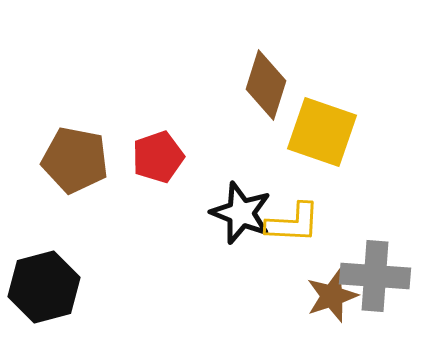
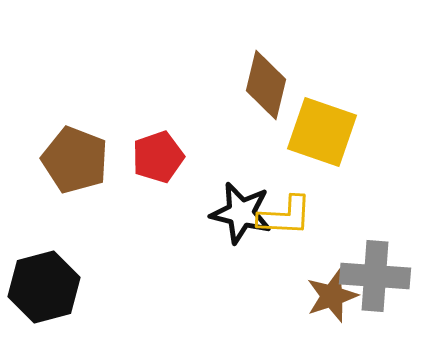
brown diamond: rotated 4 degrees counterclockwise
brown pentagon: rotated 10 degrees clockwise
black star: rotated 8 degrees counterclockwise
yellow L-shape: moved 8 px left, 7 px up
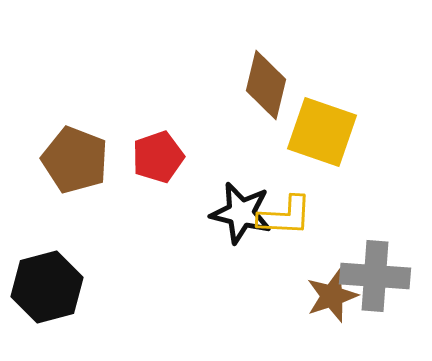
black hexagon: moved 3 px right
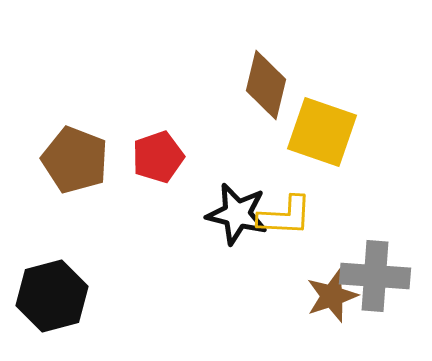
black star: moved 4 px left, 1 px down
black hexagon: moved 5 px right, 9 px down
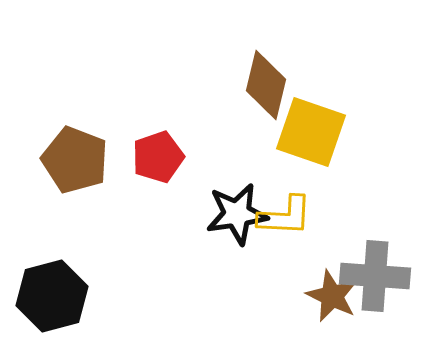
yellow square: moved 11 px left
black star: rotated 22 degrees counterclockwise
brown star: rotated 28 degrees counterclockwise
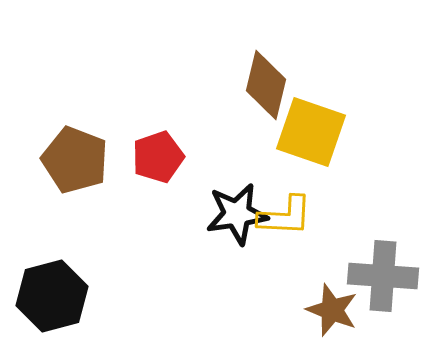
gray cross: moved 8 px right
brown star: moved 14 px down; rotated 4 degrees counterclockwise
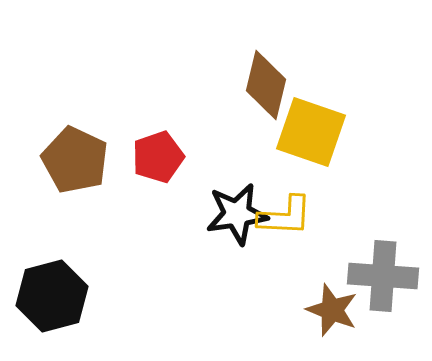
brown pentagon: rotated 4 degrees clockwise
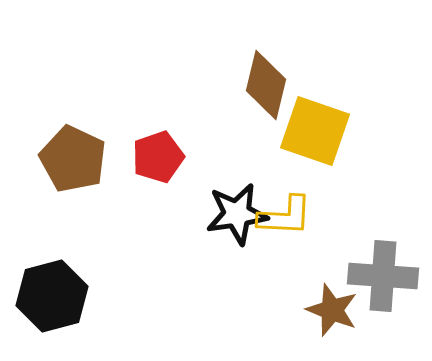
yellow square: moved 4 px right, 1 px up
brown pentagon: moved 2 px left, 1 px up
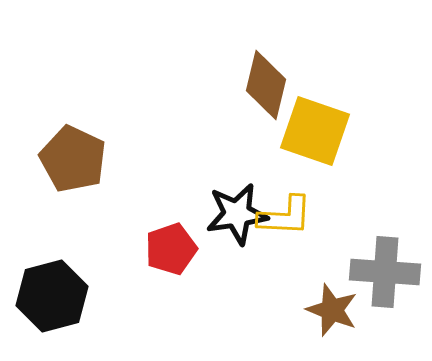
red pentagon: moved 13 px right, 92 px down
gray cross: moved 2 px right, 4 px up
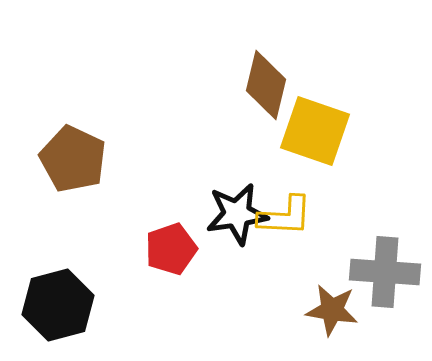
black hexagon: moved 6 px right, 9 px down
brown star: rotated 12 degrees counterclockwise
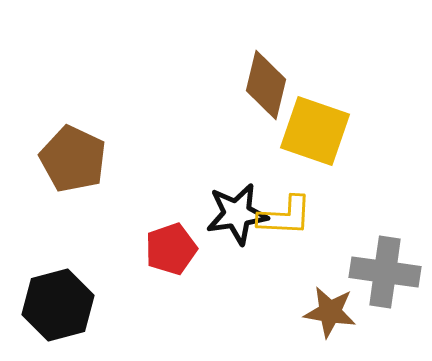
gray cross: rotated 4 degrees clockwise
brown star: moved 2 px left, 2 px down
